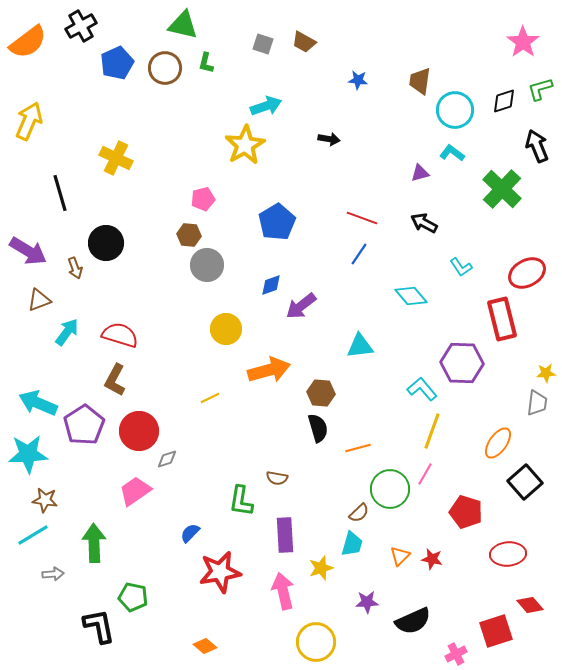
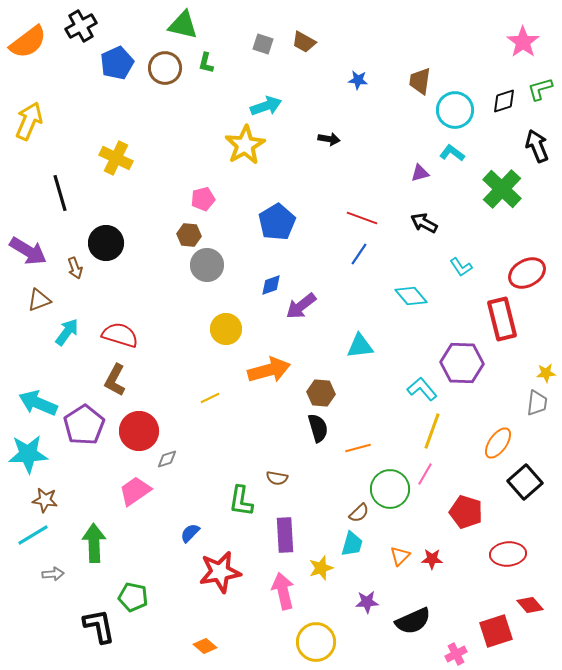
red star at (432, 559): rotated 10 degrees counterclockwise
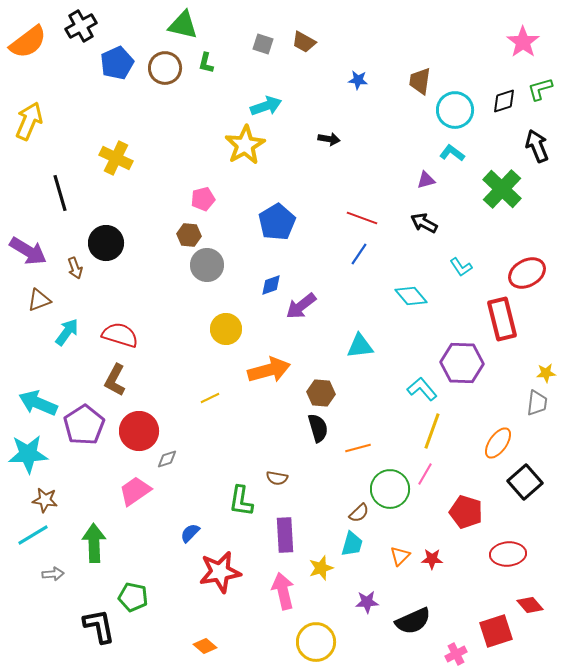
purple triangle at (420, 173): moved 6 px right, 7 px down
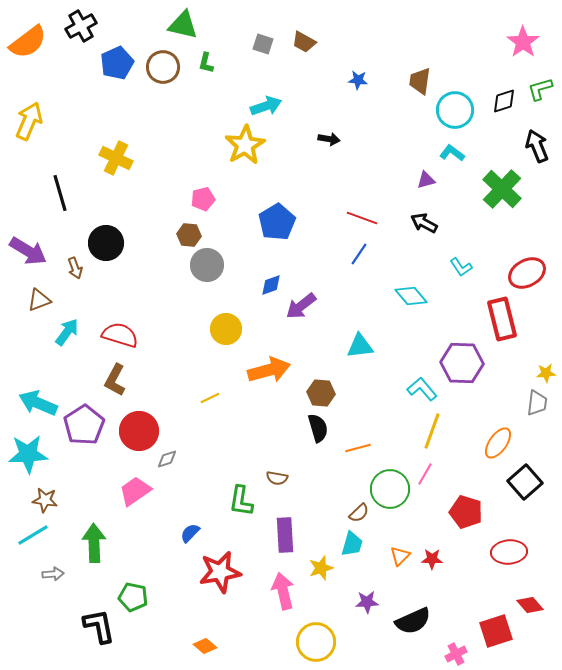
brown circle at (165, 68): moved 2 px left, 1 px up
red ellipse at (508, 554): moved 1 px right, 2 px up
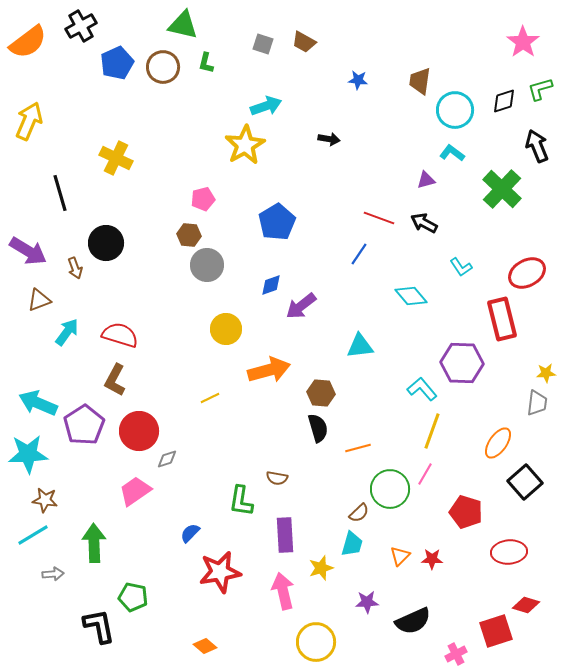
red line at (362, 218): moved 17 px right
red diamond at (530, 605): moved 4 px left; rotated 32 degrees counterclockwise
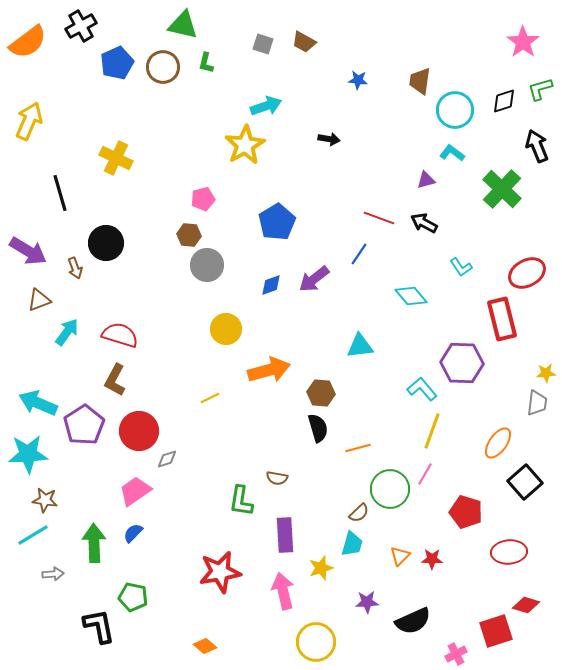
purple arrow at (301, 306): moved 13 px right, 27 px up
blue semicircle at (190, 533): moved 57 px left
